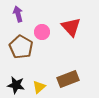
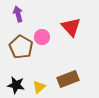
pink circle: moved 5 px down
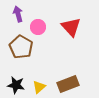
pink circle: moved 4 px left, 10 px up
brown rectangle: moved 5 px down
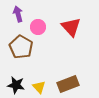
yellow triangle: rotated 32 degrees counterclockwise
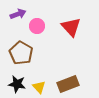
purple arrow: rotated 84 degrees clockwise
pink circle: moved 1 px left, 1 px up
brown pentagon: moved 6 px down
black star: moved 1 px right, 1 px up
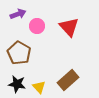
red triangle: moved 2 px left
brown pentagon: moved 2 px left
brown rectangle: moved 4 px up; rotated 20 degrees counterclockwise
